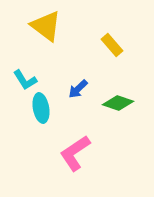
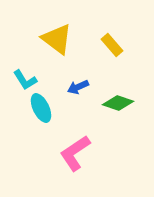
yellow triangle: moved 11 px right, 13 px down
blue arrow: moved 2 px up; rotated 20 degrees clockwise
cyan ellipse: rotated 16 degrees counterclockwise
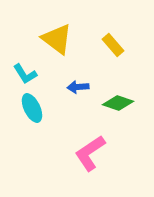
yellow rectangle: moved 1 px right
cyan L-shape: moved 6 px up
blue arrow: rotated 20 degrees clockwise
cyan ellipse: moved 9 px left
pink L-shape: moved 15 px right
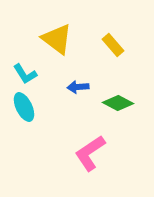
green diamond: rotated 8 degrees clockwise
cyan ellipse: moved 8 px left, 1 px up
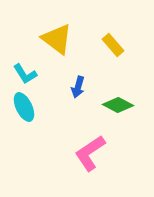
blue arrow: rotated 70 degrees counterclockwise
green diamond: moved 2 px down
